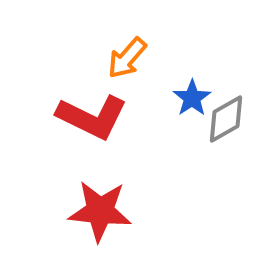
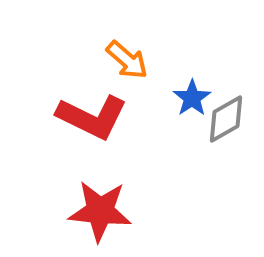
orange arrow: moved 2 px down; rotated 90 degrees counterclockwise
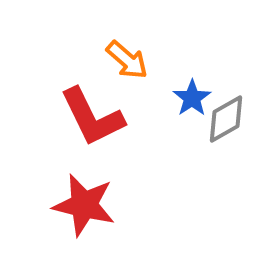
red L-shape: rotated 38 degrees clockwise
red star: moved 16 px left, 6 px up; rotated 8 degrees clockwise
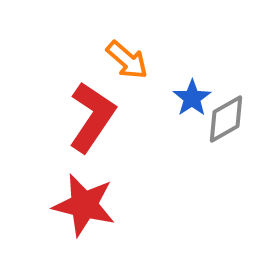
red L-shape: rotated 120 degrees counterclockwise
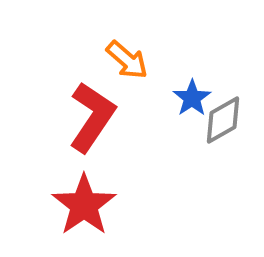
gray diamond: moved 3 px left, 1 px down
red star: rotated 24 degrees clockwise
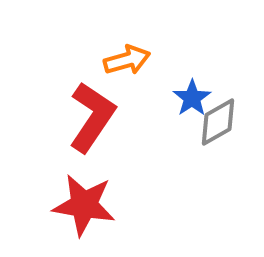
orange arrow: rotated 57 degrees counterclockwise
gray diamond: moved 5 px left, 2 px down
red star: rotated 28 degrees counterclockwise
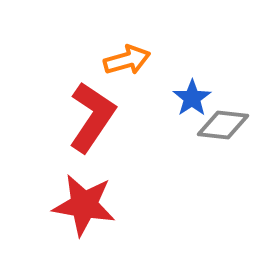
gray diamond: moved 5 px right, 3 px down; rotated 36 degrees clockwise
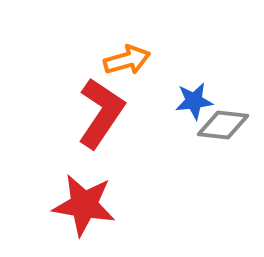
blue star: moved 2 px right, 3 px down; rotated 27 degrees clockwise
red L-shape: moved 9 px right, 4 px up
